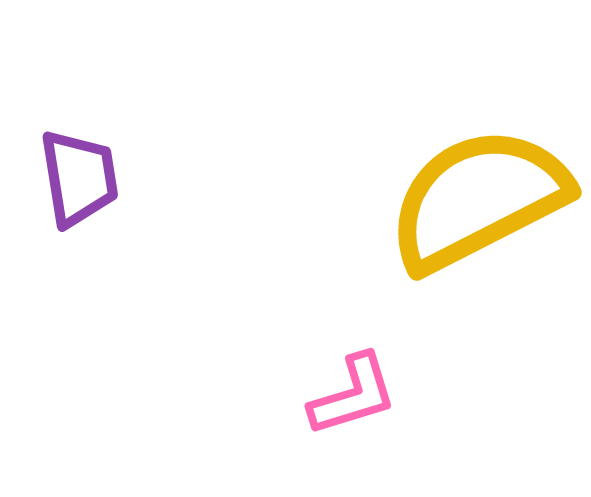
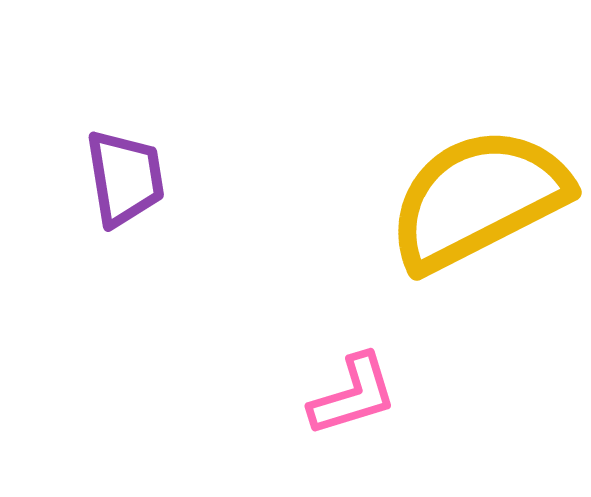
purple trapezoid: moved 46 px right
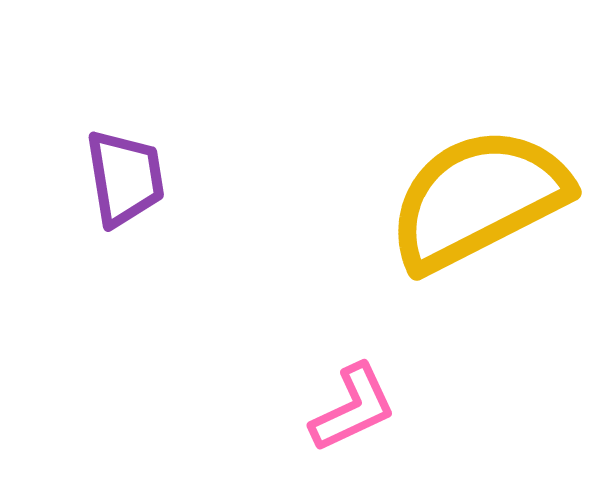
pink L-shape: moved 13 px down; rotated 8 degrees counterclockwise
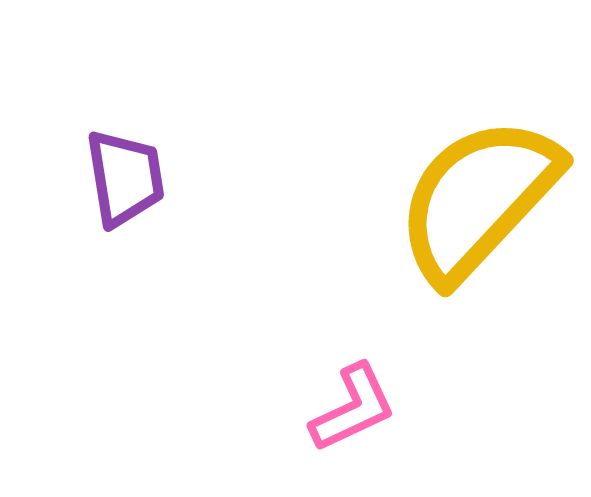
yellow semicircle: rotated 20 degrees counterclockwise
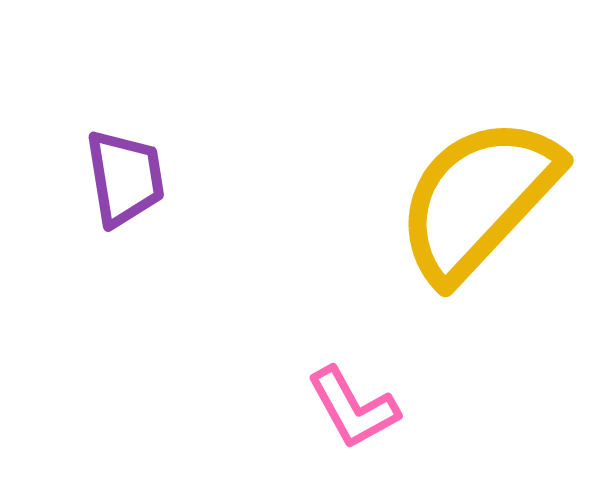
pink L-shape: rotated 86 degrees clockwise
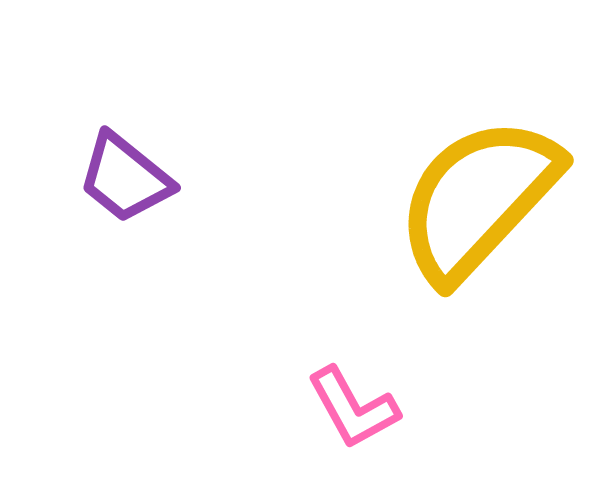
purple trapezoid: rotated 138 degrees clockwise
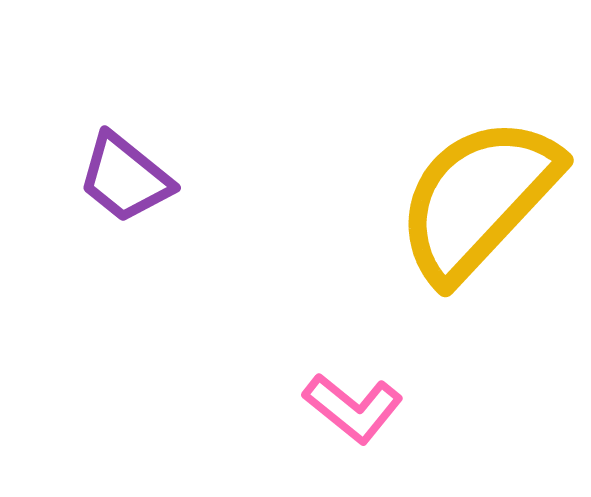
pink L-shape: rotated 22 degrees counterclockwise
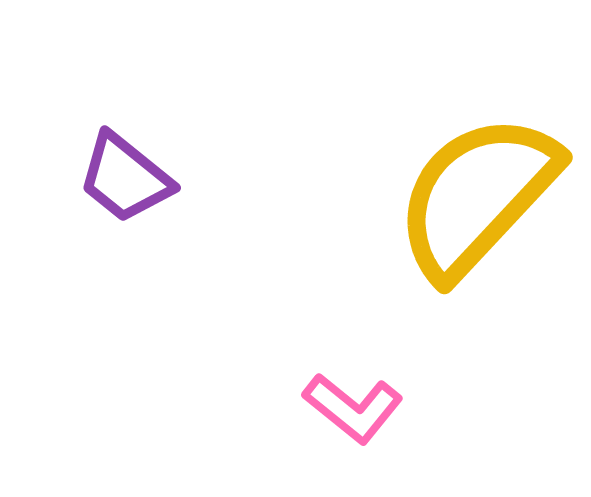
yellow semicircle: moved 1 px left, 3 px up
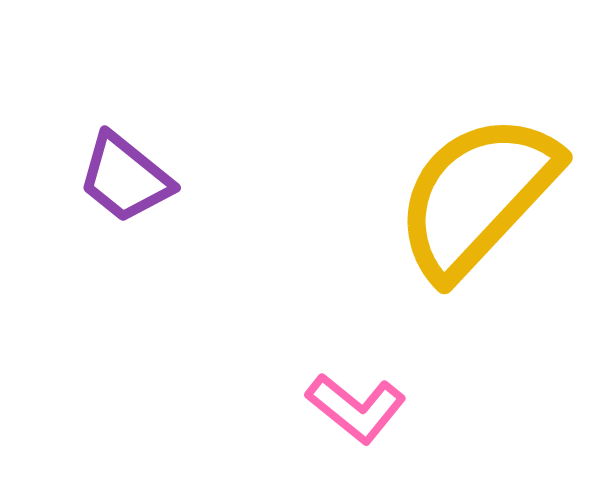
pink L-shape: moved 3 px right
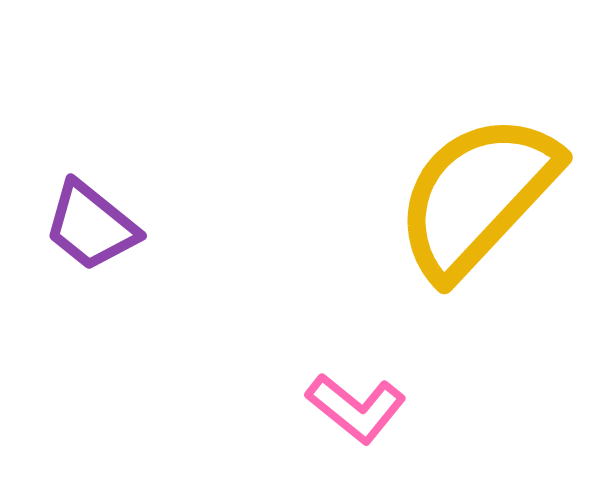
purple trapezoid: moved 34 px left, 48 px down
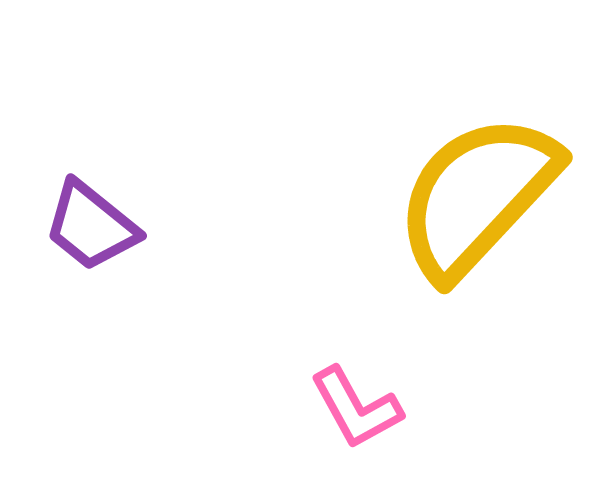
pink L-shape: rotated 22 degrees clockwise
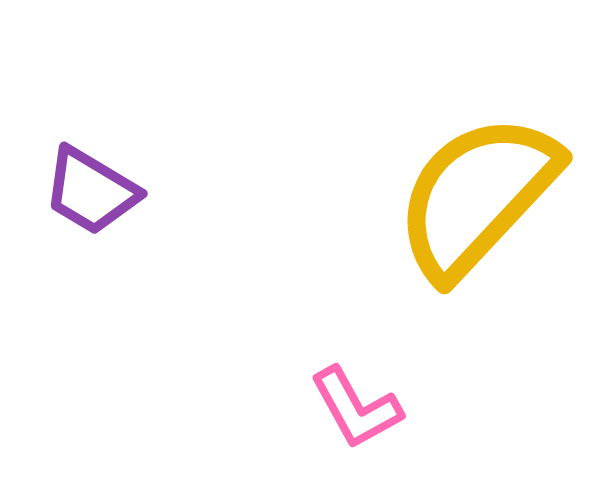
purple trapezoid: moved 35 px up; rotated 8 degrees counterclockwise
